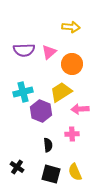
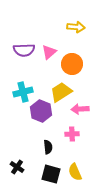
yellow arrow: moved 5 px right
black semicircle: moved 2 px down
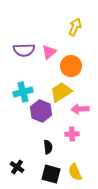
yellow arrow: moved 1 px left; rotated 72 degrees counterclockwise
orange circle: moved 1 px left, 2 px down
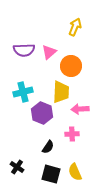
yellow trapezoid: rotated 125 degrees clockwise
purple hexagon: moved 1 px right, 2 px down
black semicircle: rotated 40 degrees clockwise
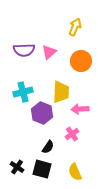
orange circle: moved 10 px right, 5 px up
pink cross: rotated 32 degrees counterclockwise
black square: moved 9 px left, 5 px up
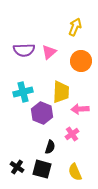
black semicircle: moved 2 px right; rotated 16 degrees counterclockwise
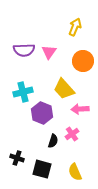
pink triangle: rotated 14 degrees counterclockwise
orange circle: moved 2 px right
yellow trapezoid: moved 3 px right, 3 px up; rotated 135 degrees clockwise
black semicircle: moved 3 px right, 6 px up
black cross: moved 9 px up; rotated 16 degrees counterclockwise
